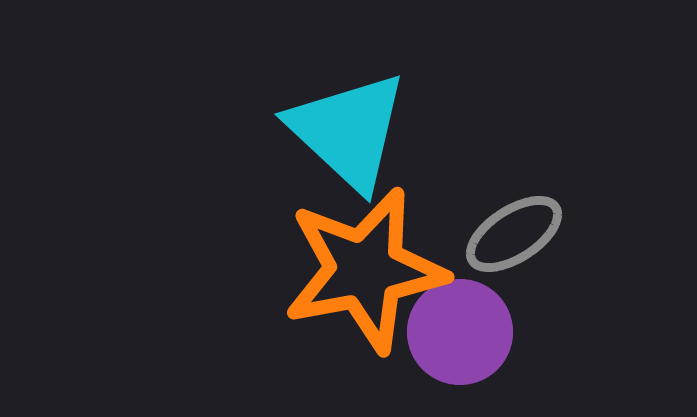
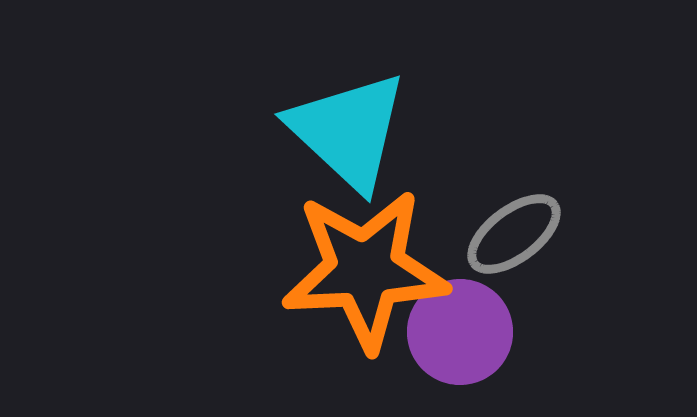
gray ellipse: rotated 4 degrees counterclockwise
orange star: rotated 8 degrees clockwise
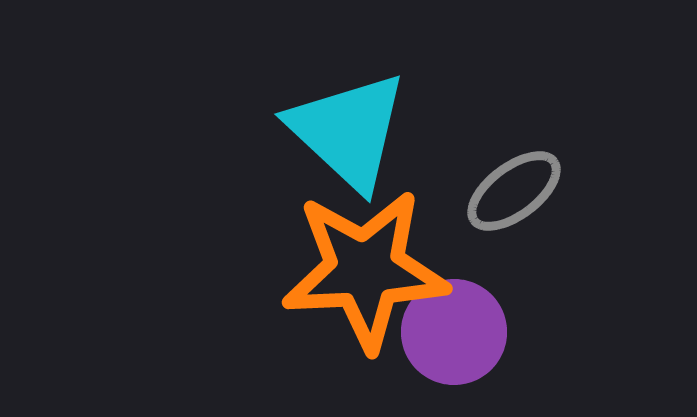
gray ellipse: moved 43 px up
purple circle: moved 6 px left
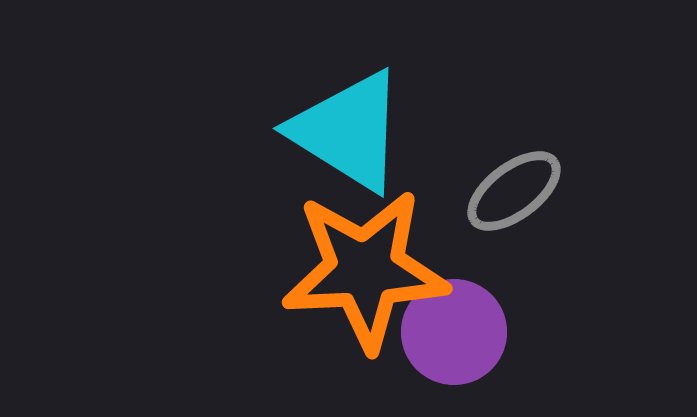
cyan triangle: rotated 11 degrees counterclockwise
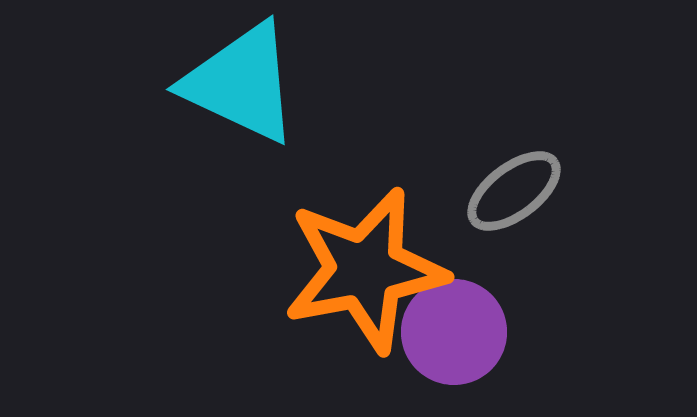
cyan triangle: moved 107 px left, 48 px up; rotated 7 degrees counterclockwise
orange star: rotated 8 degrees counterclockwise
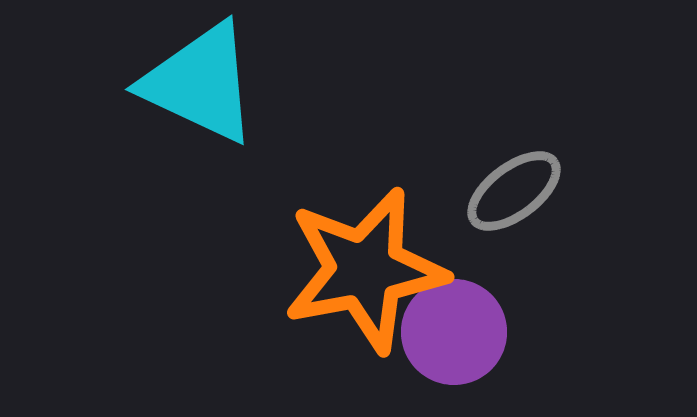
cyan triangle: moved 41 px left
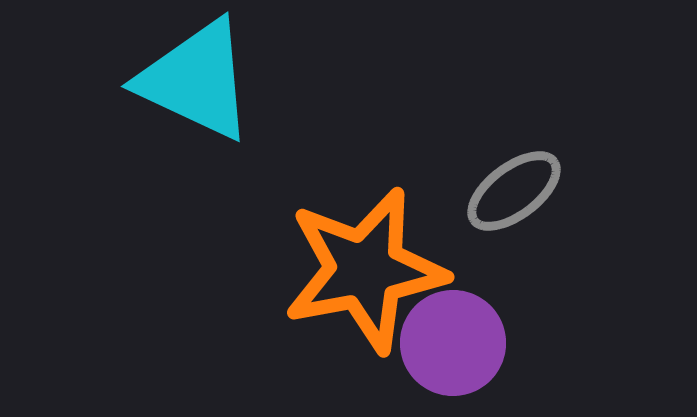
cyan triangle: moved 4 px left, 3 px up
purple circle: moved 1 px left, 11 px down
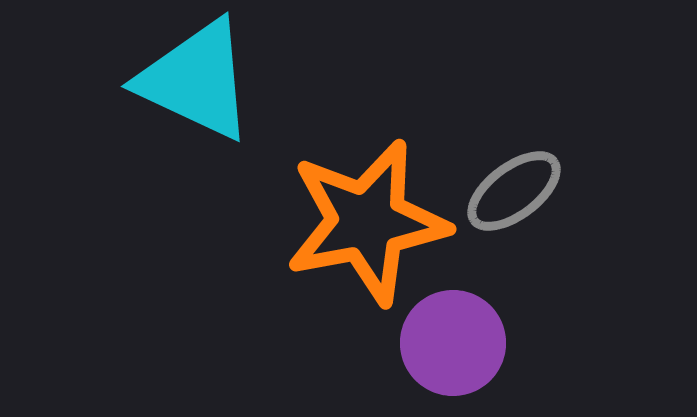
orange star: moved 2 px right, 48 px up
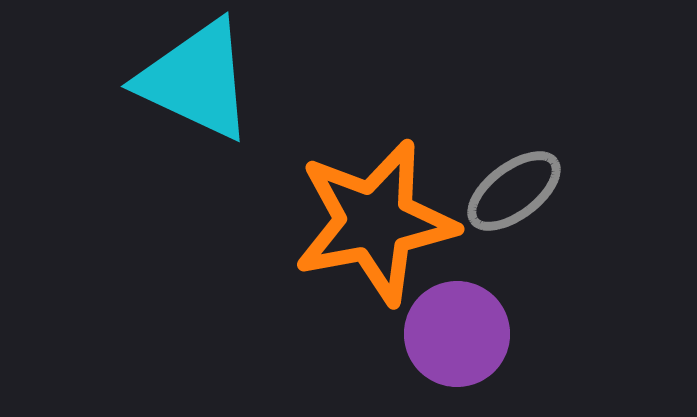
orange star: moved 8 px right
purple circle: moved 4 px right, 9 px up
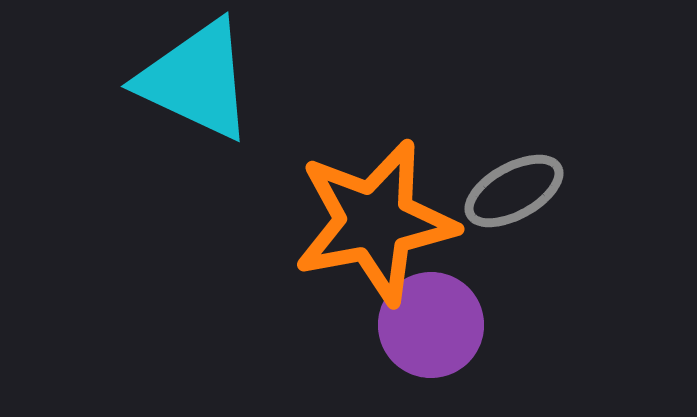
gray ellipse: rotated 8 degrees clockwise
purple circle: moved 26 px left, 9 px up
